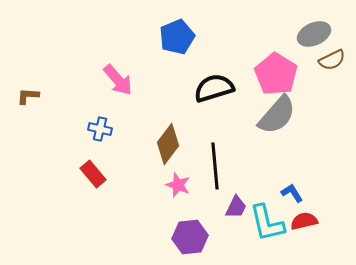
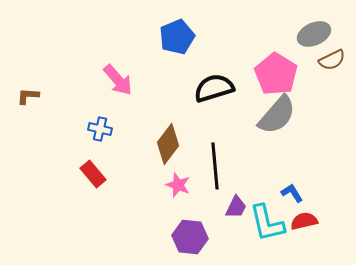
purple hexagon: rotated 12 degrees clockwise
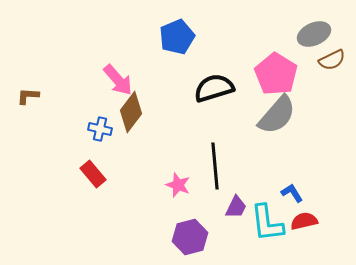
brown diamond: moved 37 px left, 32 px up
cyan L-shape: rotated 6 degrees clockwise
purple hexagon: rotated 20 degrees counterclockwise
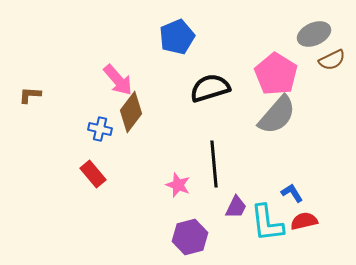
black semicircle: moved 4 px left
brown L-shape: moved 2 px right, 1 px up
black line: moved 1 px left, 2 px up
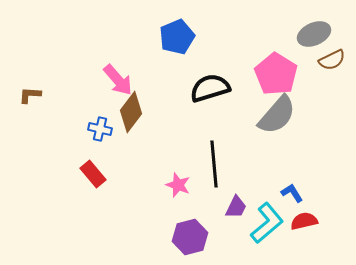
cyan L-shape: rotated 123 degrees counterclockwise
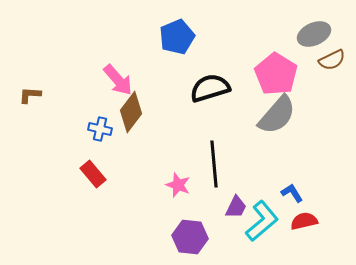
cyan L-shape: moved 5 px left, 2 px up
purple hexagon: rotated 20 degrees clockwise
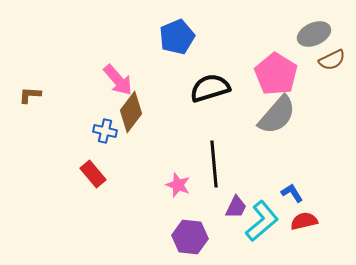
blue cross: moved 5 px right, 2 px down
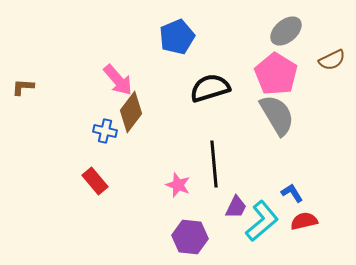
gray ellipse: moved 28 px left, 3 px up; rotated 16 degrees counterclockwise
brown L-shape: moved 7 px left, 8 px up
gray semicircle: rotated 72 degrees counterclockwise
red rectangle: moved 2 px right, 7 px down
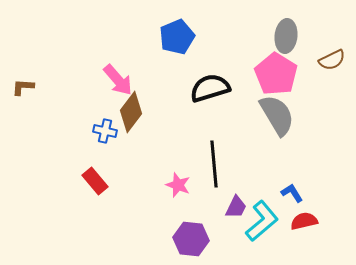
gray ellipse: moved 5 px down; rotated 44 degrees counterclockwise
purple hexagon: moved 1 px right, 2 px down
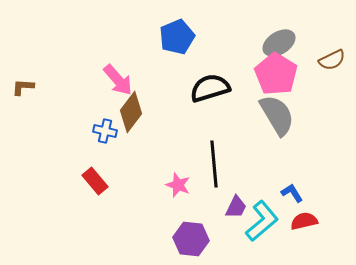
gray ellipse: moved 7 px left, 7 px down; rotated 52 degrees clockwise
